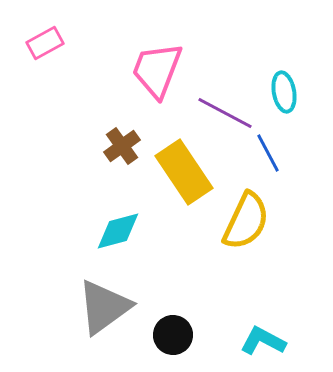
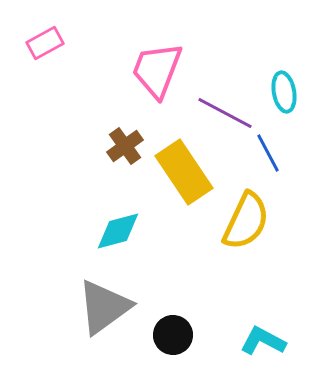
brown cross: moved 3 px right
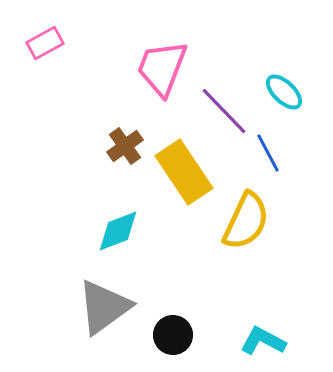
pink trapezoid: moved 5 px right, 2 px up
cyan ellipse: rotated 36 degrees counterclockwise
purple line: moved 1 px left, 2 px up; rotated 18 degrees clockwise
cyan diamond: rotated 6 degrees counterclockwise
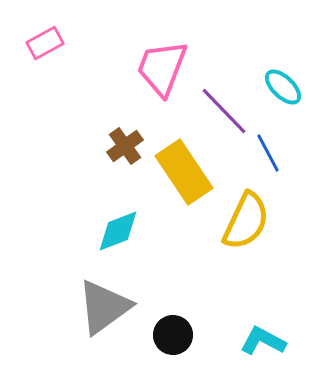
cyan ellipse: moved 1 px left, 5 px up
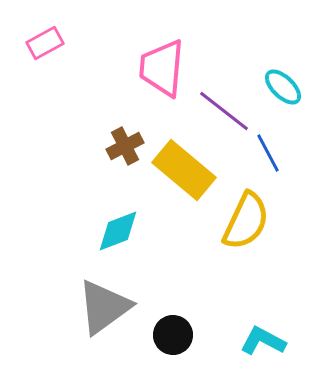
pink trapezoid: rotated 16 degrees counterclockwise
purple line: rotated 8 degrees counterclockwise
brown cross: rotated 9 degrees clockwise
yellow rectangle: moved 2 px up; rotated 16 degrees counterclockwise
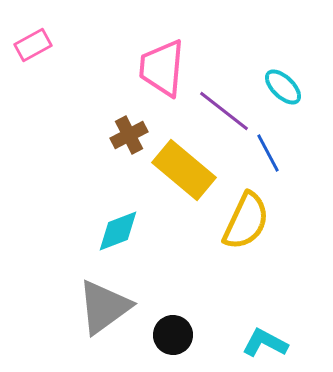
pink rectangle: moved 12 px left, 2 px down
brown cross: moved 4 px right, 11 px up
cyan L-shape: moved 2 px right, 2 px down
